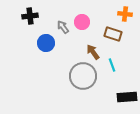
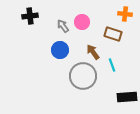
gray arrow: moved 1 px up
blue circle: moved 14 px right, 7 px down
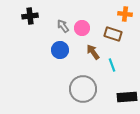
pink circle: moved 6 px down
gray circle: moved 13 px down
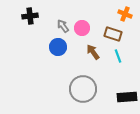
orange cross: rotated 16 degrees clockwise
blue circle: moved 2 px left, 3 px up
cyan line: moved 6 px right, 9 px up
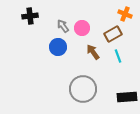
brown rectangle: rotated 48 degrees counterclockwise
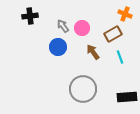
cyan line: moved 2 px right, 1 px down
